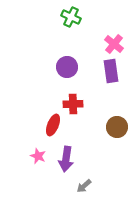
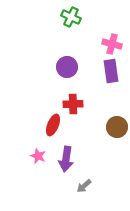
pink cross: moved 2 px left; rotated 24 degrees counterclockwise
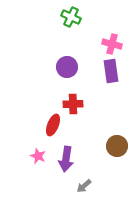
brown circle: moved 19 px down
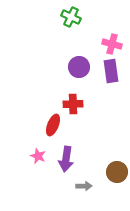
purple circle: moved 12 px right
brown circle: moved 26 px down
gray arrow: rotated 140 degrees counterclockwise
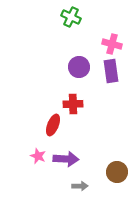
purple arrow: rotated 95 degrees counterclockwise
gray arrow: moved 4 px left
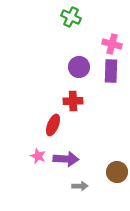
purple rectangle: rotated 10 degrees clockwise
red cross: moved 3 px up
